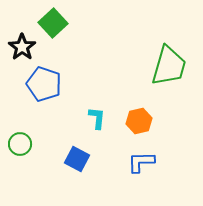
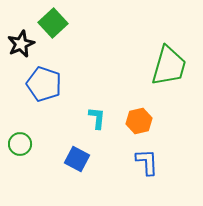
black star: moved 1 px left, 3 px up; rotated 12 degrees clockwise
blue L-shape: moved 6 px right; rotated 88 degrees clockwise
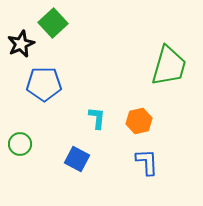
blue pentagon: rotated 20 degrees counterclockwise
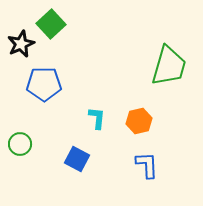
green square: moved 2 px left, 1 px down
blue L-shape: moved 3 px down
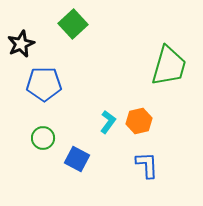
green square: moved 22 px right
cyan L-shape: moved 11 px right, 4 px down; rotated 30 degrees clockwise
green circle: moved 23 px right, 6 px up
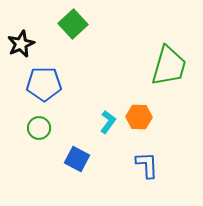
orange hexagon: moved 4 px up; rotated 15 degrees clockwise
green circle: moved 4 px left, 10 px up
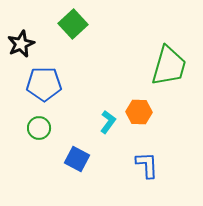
orange hexagon: moved 5 px up
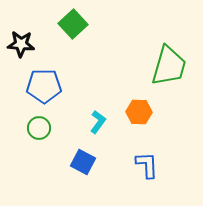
black star: rotated 28 degrees clockwise
blue pentagon: moved 2 px down
cyan L-shape: moved 10 px left
blue square: moved 6 px right, 3 px down
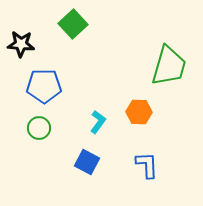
blue square: moved 4 px right
